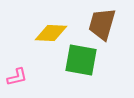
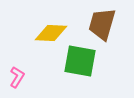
green square: moved 1 px left, 1 px down
pink L-shape: rotated 45 degrees counterclockwise
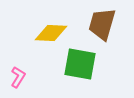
green square: moved 3 px down
pink L-shape: moved 1 px right
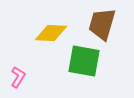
green square: moved 4 px right, 3 px up
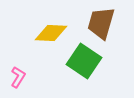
brown trapezoid: moved 1 px left, 1 px up
green square: rotated 24 degrees clockwise
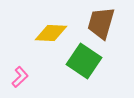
pink L-shape: moved 2 px right; rotated 15 degrees clockwise
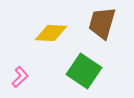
brown trapezoid: moved 1 px right
green square: moved 10 px down
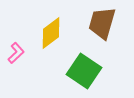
yellow diamond: rotated 40 degrees counterclockwise
pink L-shape: moved 4 px left, 24 px up
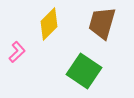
yellow diamond: moved 2 px left, 9 px up; rotated 8 degrees counterclockwise
pink L-shape: moved 1 px right, 1 px up
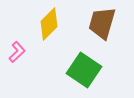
green square: moved 1 px up
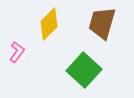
pink L-shape: rotated 10 degrees counterclockwise
green square: rotated 8 degrees clockwise
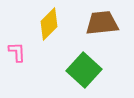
brown trapezoid: rotated 68 degrees clockwise
pink L-shape: rotated 40 degrees counterclockwise
